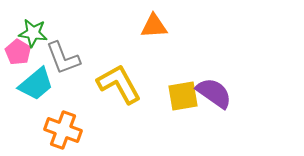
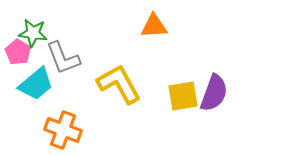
purple semicircle: rotated 75 degrees clockwise
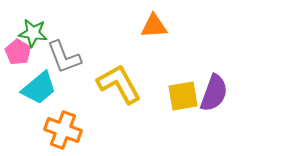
gray L-shape: moved 1 px right, 1 px up
cyan trapezoid: moved 3 px right, 4 px down
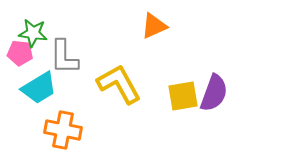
orange triangle: rotated 20 degrees counterclockwise
pink pentagon: moved 2 px right, 1 px down; rotated 25 degrees counterclockwise
gray L-shape: rotated 21 degrees clockwise
cyan trapezoid: rotated 9 degrees clockwise
orange cross: rotated 9 degrees counterclockwise
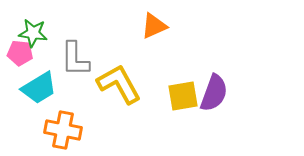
gray L-shape: moved 11 px right, 2 px down
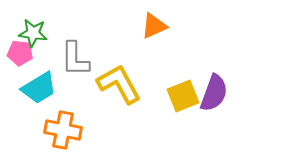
yellow square: rotated 12 degrees counterclockwise
